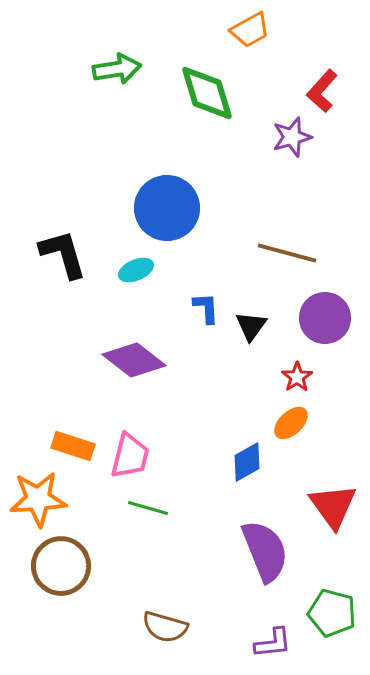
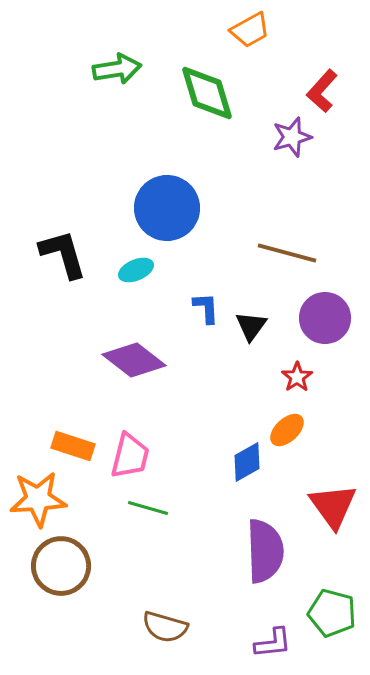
orange ellipse: moved 4 px left, 7 px down
purple semicircle: rotated 20 degrees clockwise
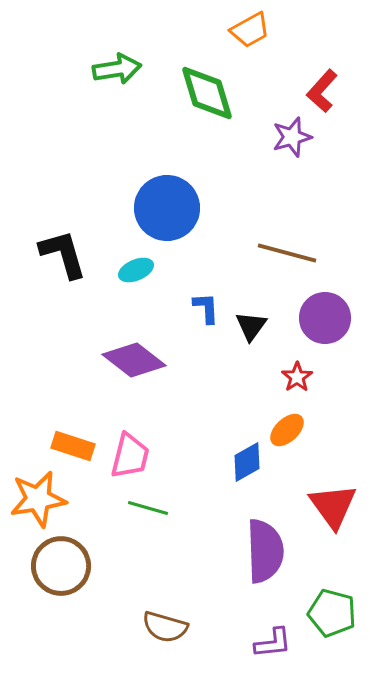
orange star: rotated 6 degrees counterclockwise
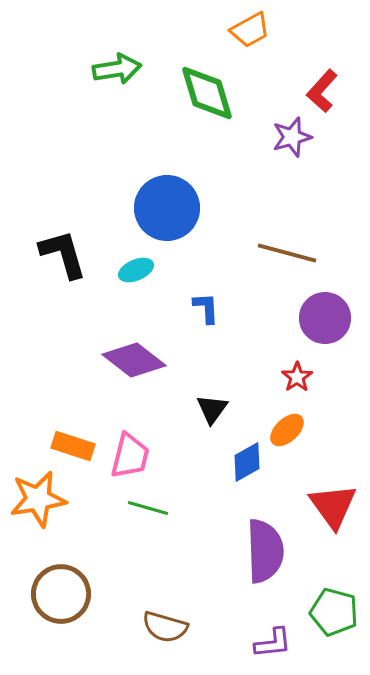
black triangle: moved 39 px left, 83 px down
brown circle: moved 28 px down
green pentagon: moved 2 px right, 1 px up
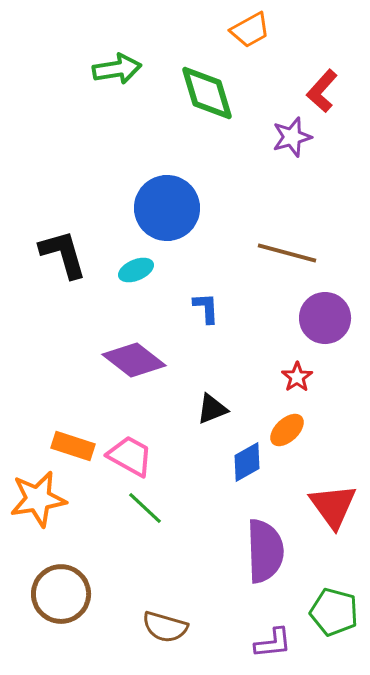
black triangle: rotated 32 degrees clockwise
pink trapezoid: rotated 75 degrees counterclockwise
green line: moved 3 px left; rotated 27 degrees clockwise
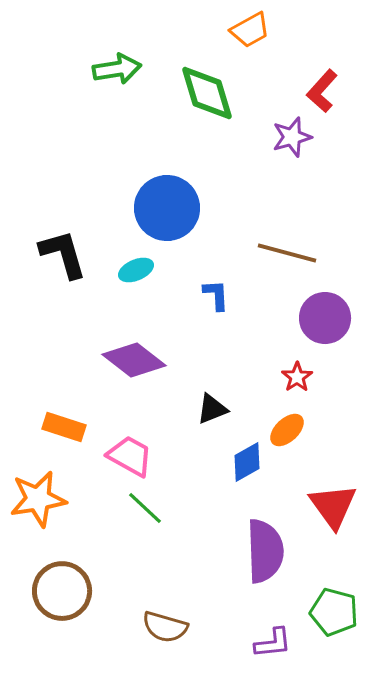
blue L-shape: moved 10 px right, 13 px up
orange rectangle: moved 9 px left, 19 px up
brown circle: moved 1 px right, 3 px up
